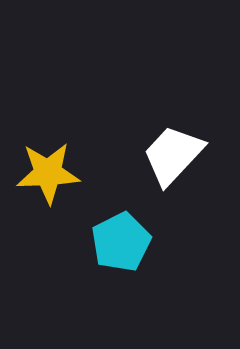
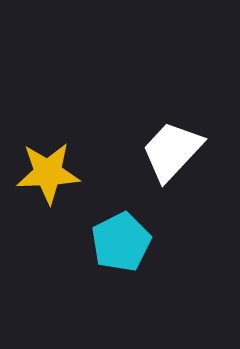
white trapezoid: moved 1 px left, 4 px up
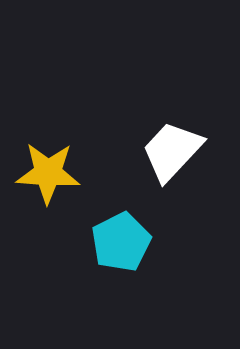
yellow star: rotated 6 degrees clockwise
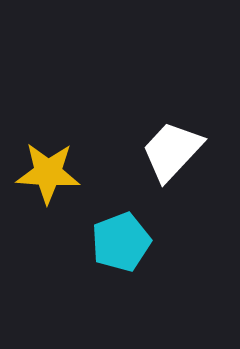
cyan pentagon: rotated 6 degrees clockwise
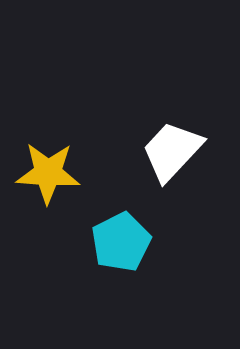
cyan pentagon: rotated 6 degrees counterclockwise
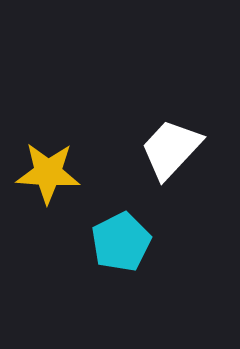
white trapezoid: moved 1 px left, 2 px up
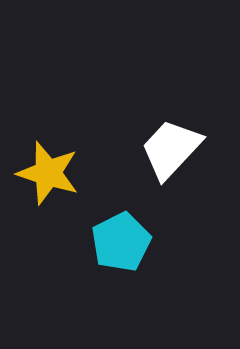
yellow star: rotated 14 degrees clockwise
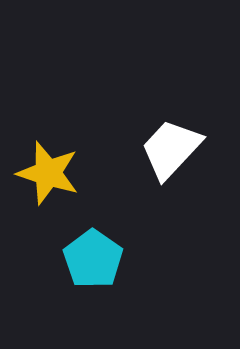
cyan pentagon: moved 28 px left, 17 px down; rotated 10 degrees counterclockwise
